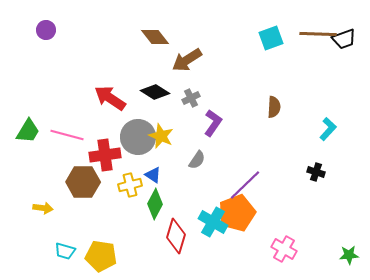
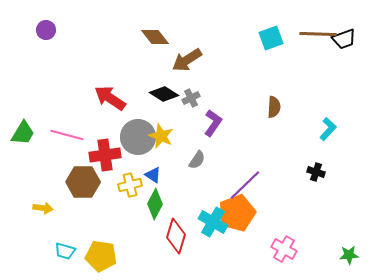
black diamond: moved 9 px right, 2 px down
green trapezoid: moved 5 px left, 2 px down
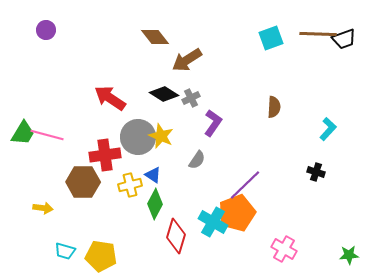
pink line: moved 20 px left
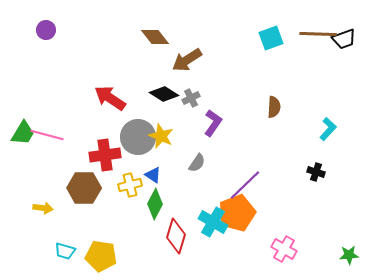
gray semicircle: moved 3 px down
brown hexagon: moved 1 px right, 6 px down
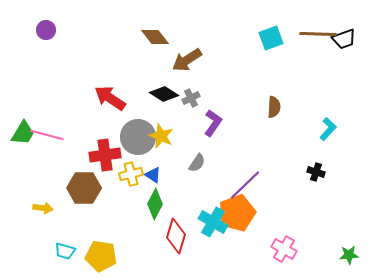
yellow cross: moved 1 px right, 11 px up
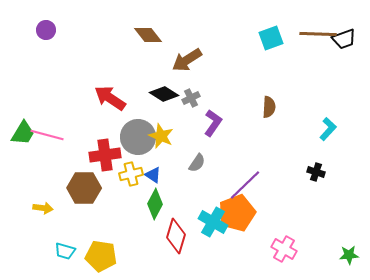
brown diamond: moved 7 px left, 2 px up
brown semicircle: moved 5 px left
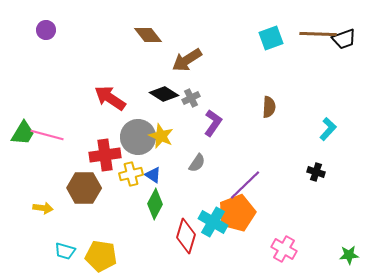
red diamond: moved 10 px right
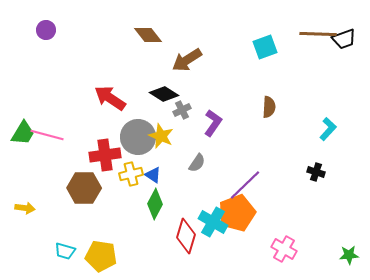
cyan square: moved 6 px left, 9 px down
gray cross: moved 9 px left, 12 px down
yellow arrow: moved 18 px left
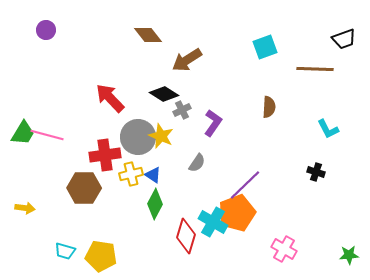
brown line: moved 3 px left, 35 px down
red arrow: rotated 12 degrees clockwise
cyan L-shape: rotated 110 degrees clockwise
